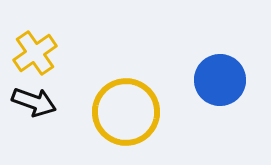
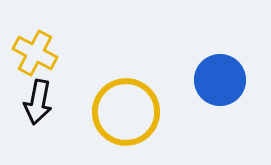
yellow cross: rotated 27 degrees counterclockwise
black arrow: moved 4 px right; rotated 81 degrees clockwise
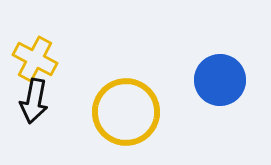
yellow cross: moved 6 px down
black arrow: moved 4 px left, 1 px up
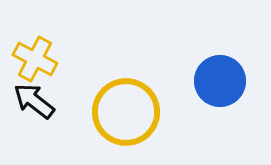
blue circle: moved 1 px down
black arrow: rotated 117 degrees clockwise
